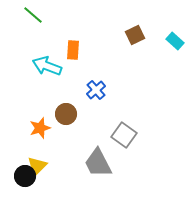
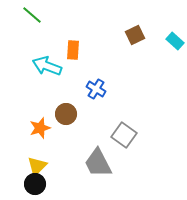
green line: moved 1 px left
blue cross: moved 1 px up; rotated 18 degrees counterclockwise
black circle: moved 10 px right, 8 px down
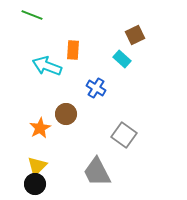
green line: rotated 20 degrees counterclockwise
cyan rectangle: moved 53 px left, 18 px down
blue cross: moved 1 px up
orange star: rotated 10 degrees counterclockwise
gray trapezoid: moved 1 px left, 9 px down
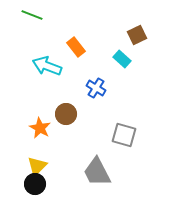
brown square: moved 2 px right
orange rectangle: moved 3 px right, 3 px up; rotated 42 degrees counterclockwise
orange star: rotated 15 degrees counterclockwise
gray square: rotated 20 degrees counterclockwise
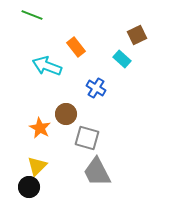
gray square: moved 37 px left, 3 px down
black circle: moved 6 px left, 3 px down
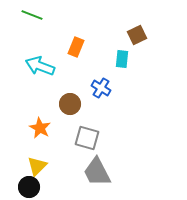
orange rectangle: rotated 60 degrees clockwise
cyan rectangle: rotated 54 degrees clockwise
cyan arrow: moved 7 px left
blue cross: moved 5 px right
brown circle: moved 4 px right, 10 px up
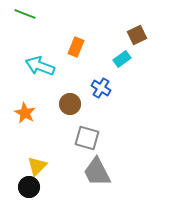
green line: moved 7 px left, 1 px up
cyan rectangle: rotated 48 degrees clockwise
orange star: moved 15 px left, 15 px up
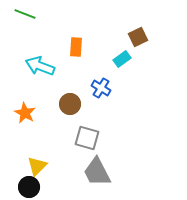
brown square: moved 1 px right, 2 px down
orange rectangle: rotated 18 degrees counterclockwise
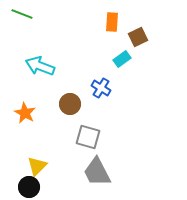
green line: moved 3 px left
orange rectangle: moved 36 px right, 25 px up
gray square: moved 1 px right, 1 px up
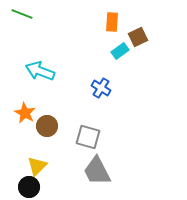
cyan rectangle: moved 2 px left, 8 px up
cyan arrow: moved 5 px down
brown circle: moved 23 px left, 22 px down
gray trapezoid: moved 1 px up
